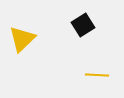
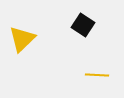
black square: rotated 25 degrees counterclockwise
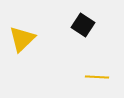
yellow line: moved 2 px down
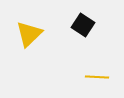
yellow triangle: moved 7 px right, 5 px up
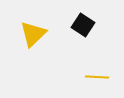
yellow triangle: moved 4 px right
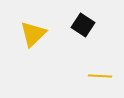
yellow line: moved 3 px right, 1 px up
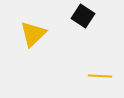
black square: moved 9 px up
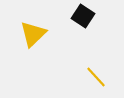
yellow line: moved 4 px left, 1 px down; rotated 45 degrees clockwise
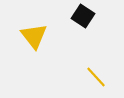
yellow triangle: moved 1 px right, 2 px down; rotated 24 degrees counterclockwise
